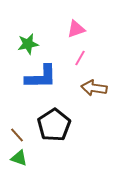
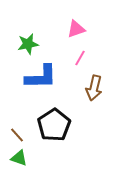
brown arrow: rotated 85 degrees counterclockwise
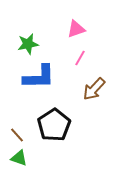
blue L-shape: moved 2 px left
brown arrow: moved 1 px down; rotated 30 degrees clockwise
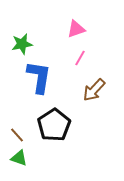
green star: moved 6 px left
blue L-shape: rotated 80 degrees counterclockwise
brown arrow: moved 1 px down
